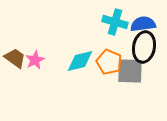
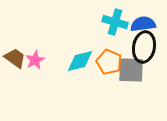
gray square: moved 1 px right, 1 px up
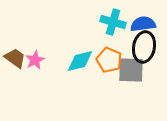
cyan cross: moved 2 px left
orange pentagon: moved 2 px up
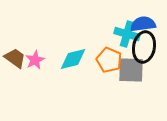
cyan cross: moved 14 px right, 12 px down
cyan diamond: moved 7 px left, 2 px up
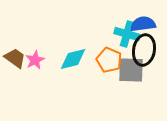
black ellipse: moved 3 px down
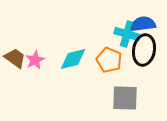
gray square: moved 6 px left, 28 px down
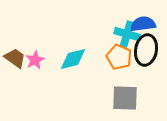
black ellipse: moved 2 px right
orange pentagon: moved 10 px right, 3 px up
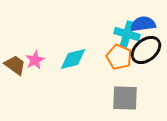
black ellipse: rotated 40 degrees clockwise
brown trapezoid: moved 7 px down
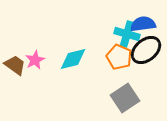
gray square: rotated 36 degrees counterclockwise
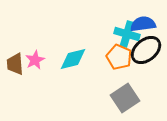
brown trapezoid: moved 1 px up; rotated 130 degrees counterclockwise
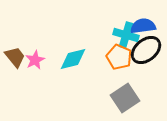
blue semicircle: moved 2 px down
cyan cross: moved 1 px left, 1 px down
brown trapezoid: moved 7 px up; rotated 145 degrees clockwise
